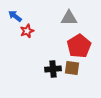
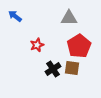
red star: moved 10 px right, 14 px down
black cross: rotated 28 degrees counterclockwise
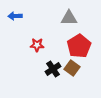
blue arrow: rotated 40 degrees counterclockwise
red star: rotated 24 degrees clockwise
brown square: rotated 28 degrees clockwise
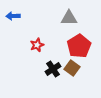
blue arrow: moved 2 px left
red star: rotated 24 degrees counterclockwise
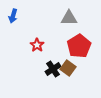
blue arrow: rotated 72 degrees counterclockwise
red star: rotated 16 degrees counterclockwise
brown square: moved 4 px left
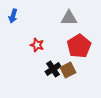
red star: rotated 16 degrees counterclockwise
brown square: moved 2 px down; rotated 28 degrees clockwise
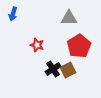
blue arrow: moved 2 px up
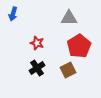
red star: moved 2 px up
black cross: moved 16 px left, 1 px up
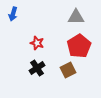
gray triangle: moved 7 px right, 1 px up
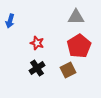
blue arrow: moved 3 px left, 7 px down
